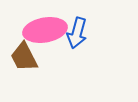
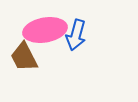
blue arrow: moved 1 px left, 2 px down
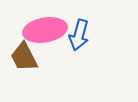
blue arrow: moved 3 px right
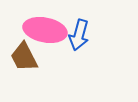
pink ellipse: rotated 21 degrees clockwise
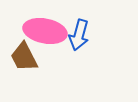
pink ellipse: moved 1 px down
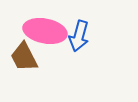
blue arrow: moved 1 px down
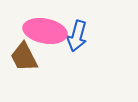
blue arrow: moved 2 px left
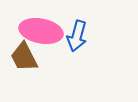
pink ellipse: moved 4 px left
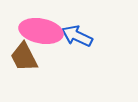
blue arrow: rotated 100 degrees clockwise
